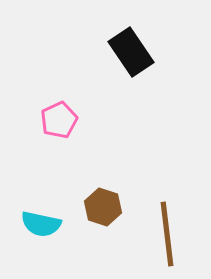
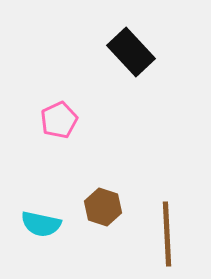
black rectangle: rotated 9 degrees counterclockwise
brown line: rotated 4 degrees clockwise
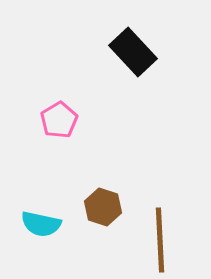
black rectangle: moved 2 px right
pink pentagon: rotated 6 degrees counterclockwise
brown line: moved 7 px left, 6 px down
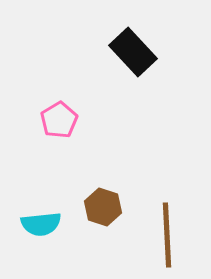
cyan semicircle: rotated 18 degrees counterclockwise
brown line: moved 7 px right, 5 px up
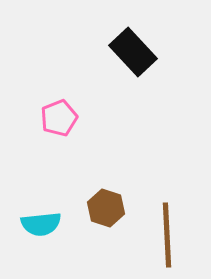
pink pentagon: moved 2 px up; rotated 9 degrees clockwise
brown hexagon: moved 3 px right, 1 px down
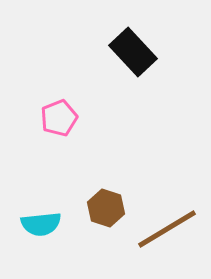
brown line: moved 6 px up; rotated 62 degrees clockwise
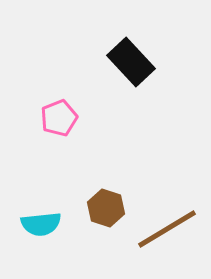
black rectangle: moved 2 px left, 10 px down
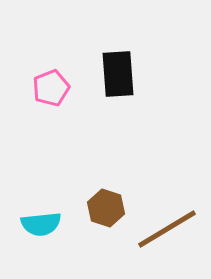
black rectangle: moved 13 px left, 12 px down; rotated 39 degrees clockwise
pink pentagon: moved 8 px left, 30 px up
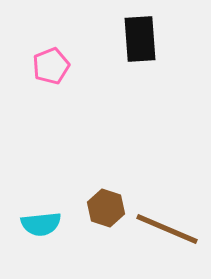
black rectangle: moved 22 px right, 35 px up
pink pentagon: moved 22 px up
brown line: rotated 54 degrees clockwise
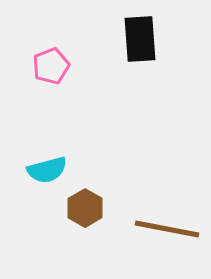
brown hexagon: moved 21 px left; rotated 12 degrees clockwise
cyan semicircle: moved 6 px right, 54 px up; rotated 9 degrees counterclockwise
brown line: rotated 12 degrees counterclockwise
